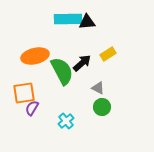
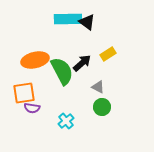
black triangle: rotated 42 degrees clockwise
orange ellipse: moved 4 px down
gray triangle: moved 1 px up
purple semicircle: rotated 112 degrees counterclockwise
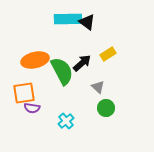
gray triangle: rotated 16 degrees clockwise
green circle: moved 4 px right, 1 px down
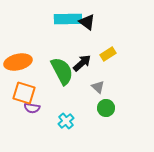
orange ellipse: moved 17 px left, 2 px down
orange square: rotated 25 degrees clockwise
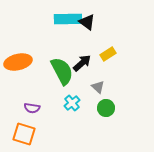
orange square: moved 41 px down
cyan cross: moved 6 px right, 18 px up
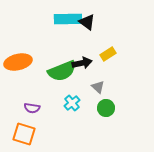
black arrow: rotated 30 degrees clockwise
green semicircle: rotated 96 degrees clockwise
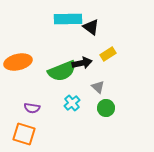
black triangle: moved 4 px right, 5 px down
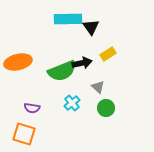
black triangle: rotated 18 degrees clockwise
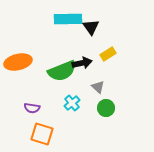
orange square: moved 18 px right
